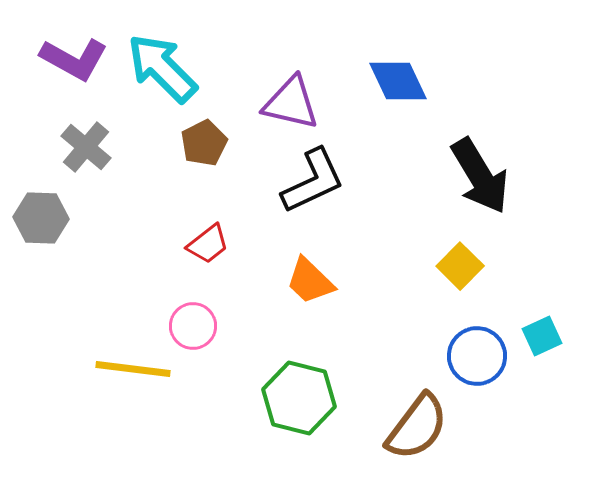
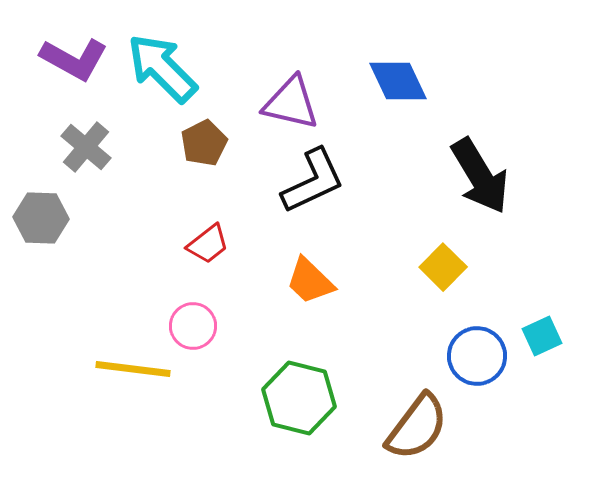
yellow square: moved 17 px left, 1 px down
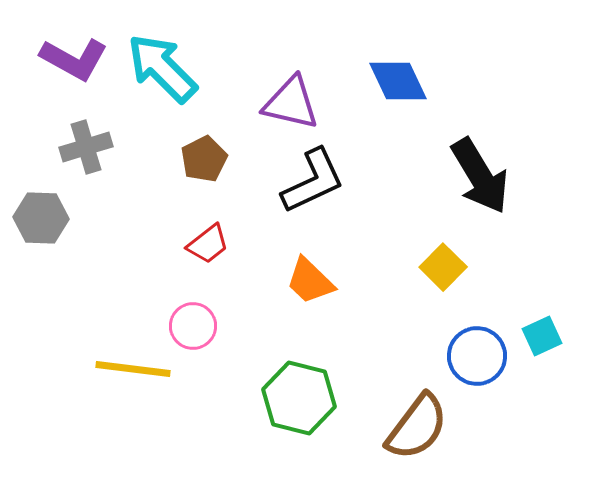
brown pentagon: moved 16 px down
gray cross: rotated 33 degrees clockwise
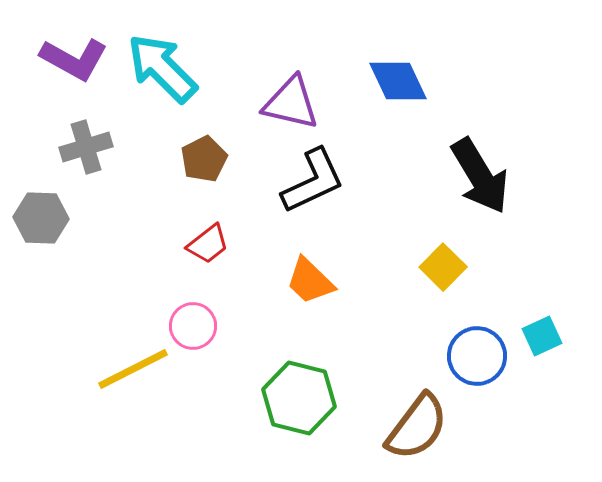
yellow line: rotated 34 degrees counterclockwise
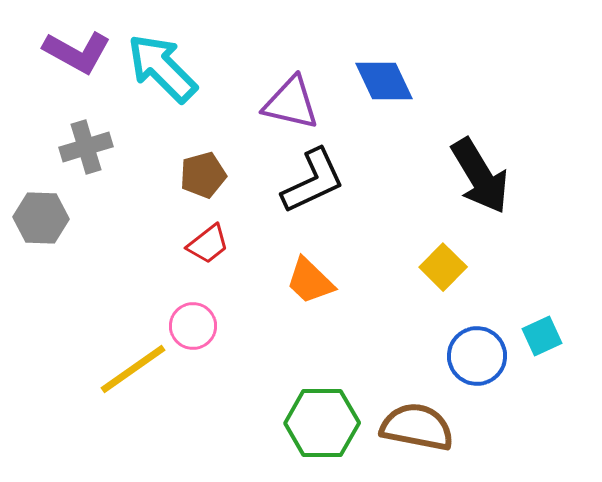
purple L-shape: moved 3 px right, 7 px up
blue diamond: moved 14 px left
brown pentagon: moved 1 px left, 16 px down; rotated 12 degrees clockwise
yellow line: rotated 8 degrees counterclockwise
green hexagon: moved 23 px right, 25 px down; rotated 14 degrees counterclockwise
brown semicircle: rotated 116 degrees counterclockwise
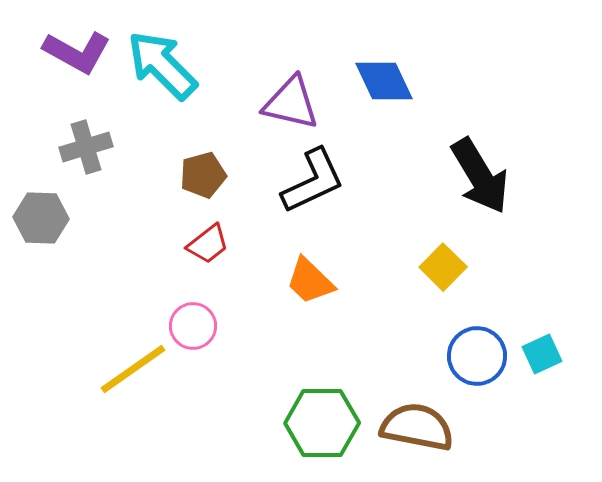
cyan arrow: moved 3 px up
cyan square: moved 18 px down
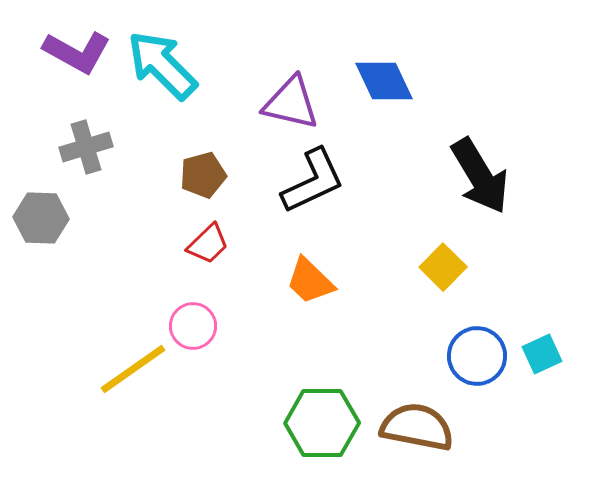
red trapezoid: rotated 6 degrees counterclockwise
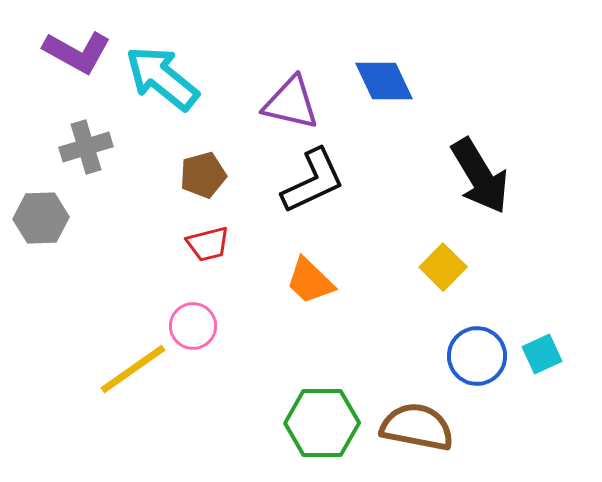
cyan arrow: moved 13 px down; rotated 6 degrees counterclockwise
gray hexagon: rotated 4 degrees counterclockwise
red trapezoid: rotated 30 degrees clockwise
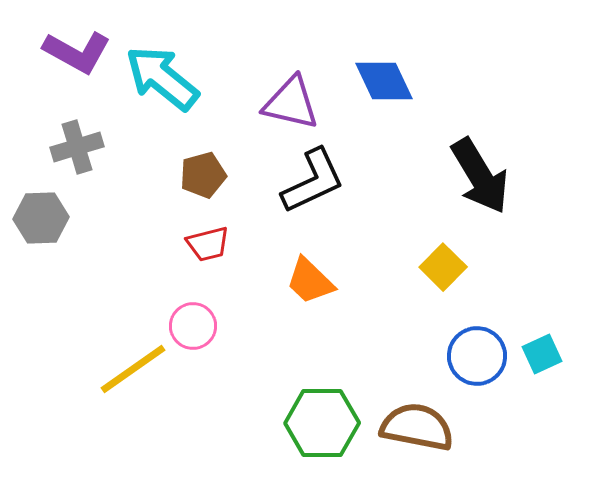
gray cross: moved 9 px left
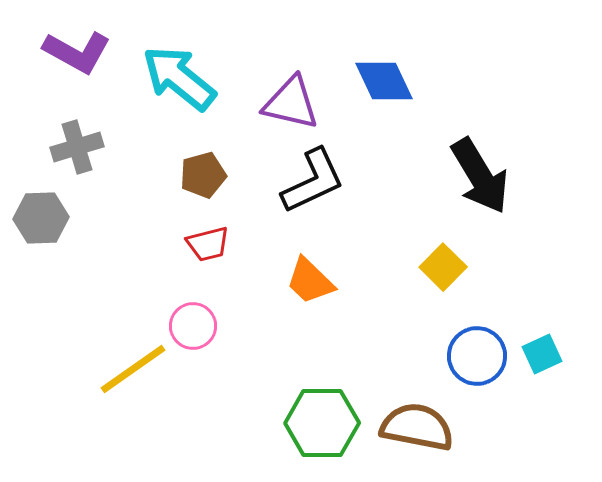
cyan arrow: moved 17 px right
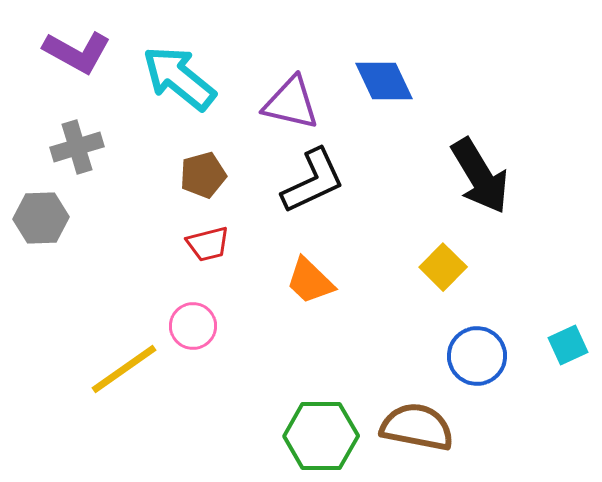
cyan square: moved 26 px right, 9 px up
yellow line: moved 9 px left
green hexagon: moved 1 px left, 13 px down
